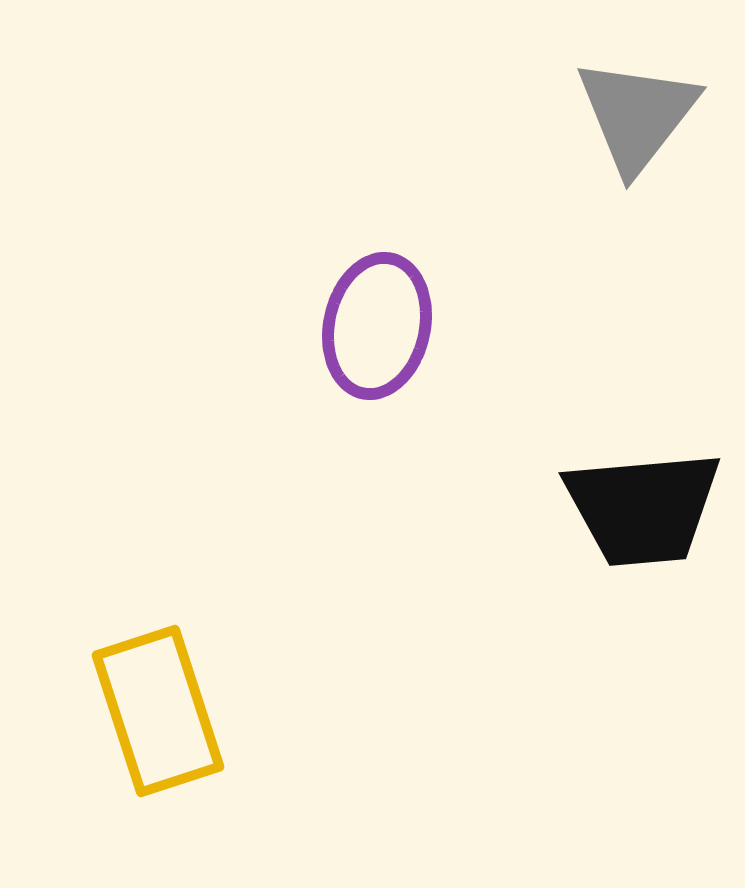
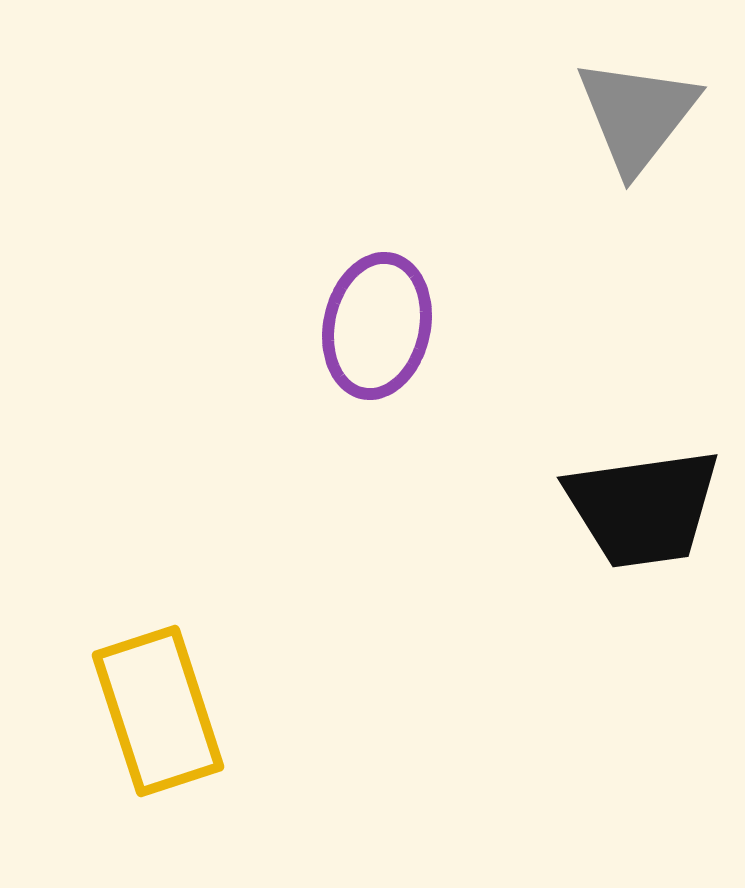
black trapezoid: rotated 3 degrees counterclockwise
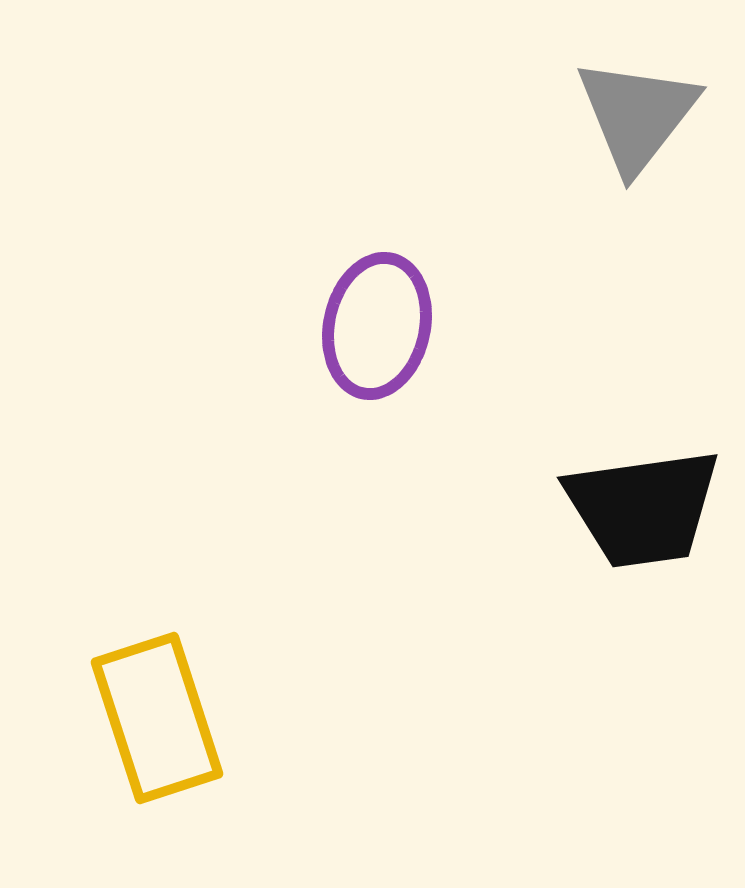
yellow rectangle: moved 1 px left, 7 px down
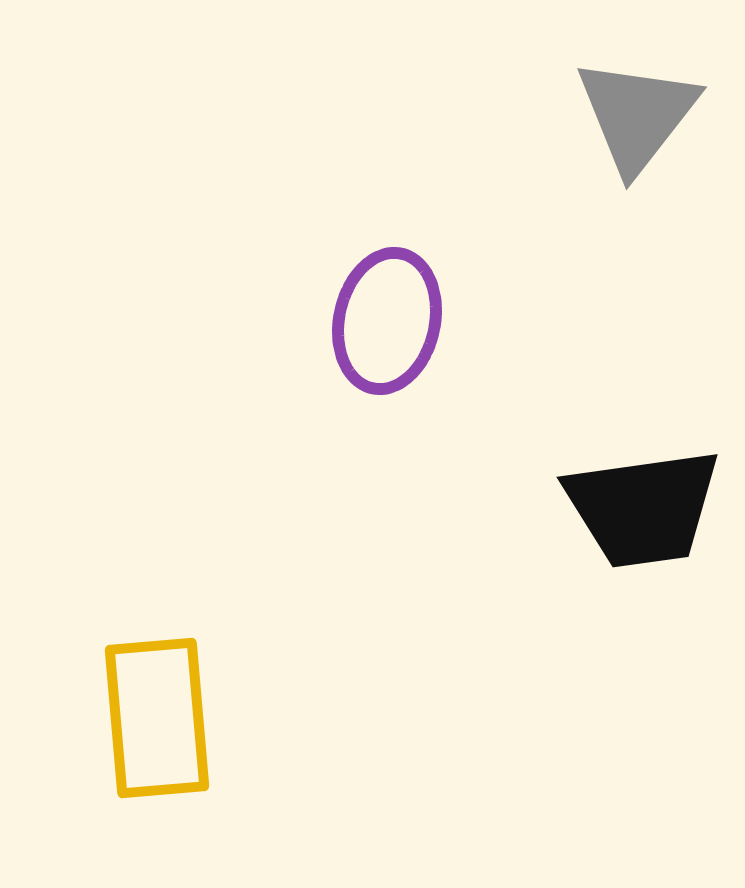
purple ellipse: moved 10 px right, 5 px up
yellow rectangle: rotated 13 degrees clockwise
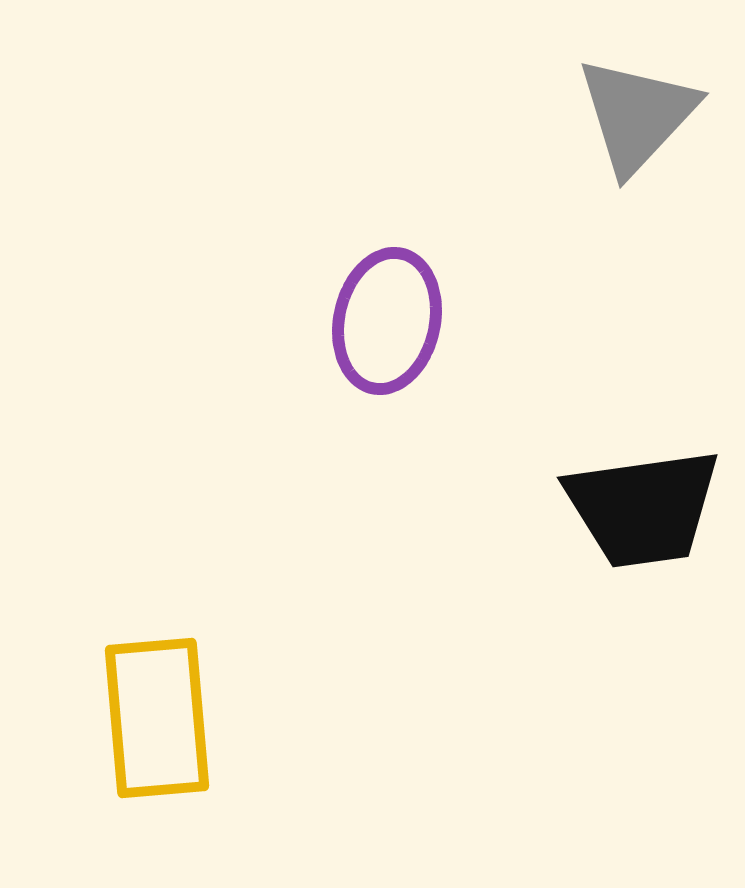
gray triangle: rotated 5 degrees clockwise
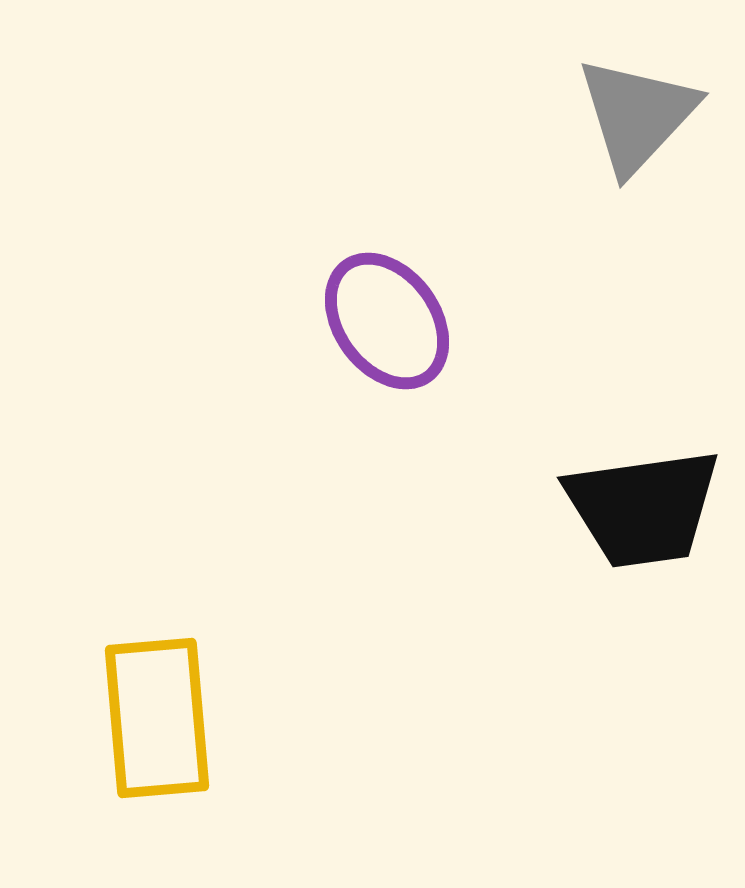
purple ellipse: rotated 48 degrees counterclockwise
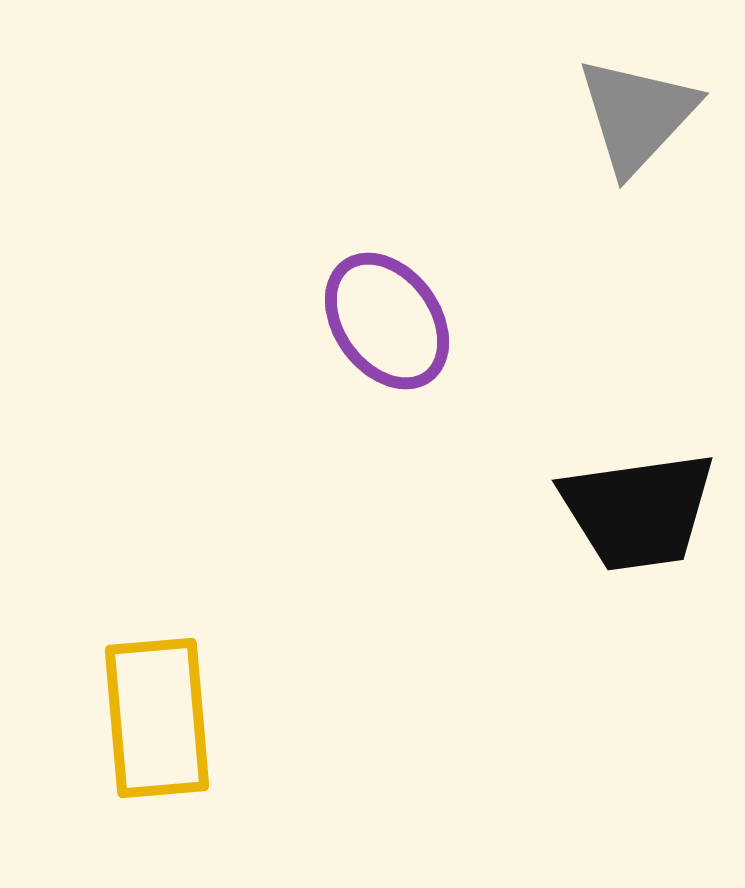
black trapezoid: moved 5 px left, 3 px down
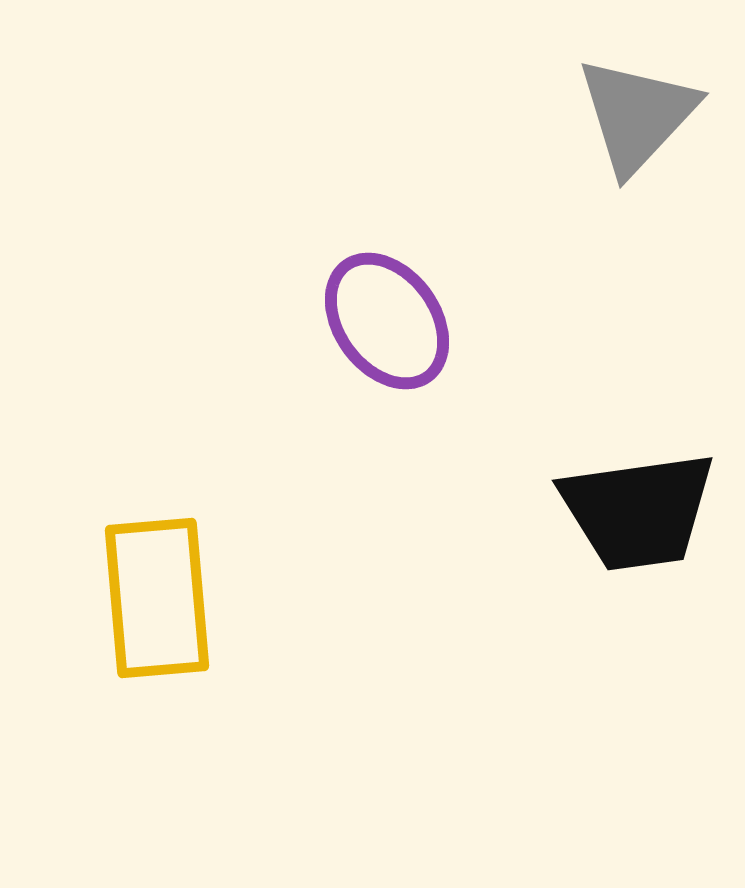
yellow rectangle: moved 120 px up
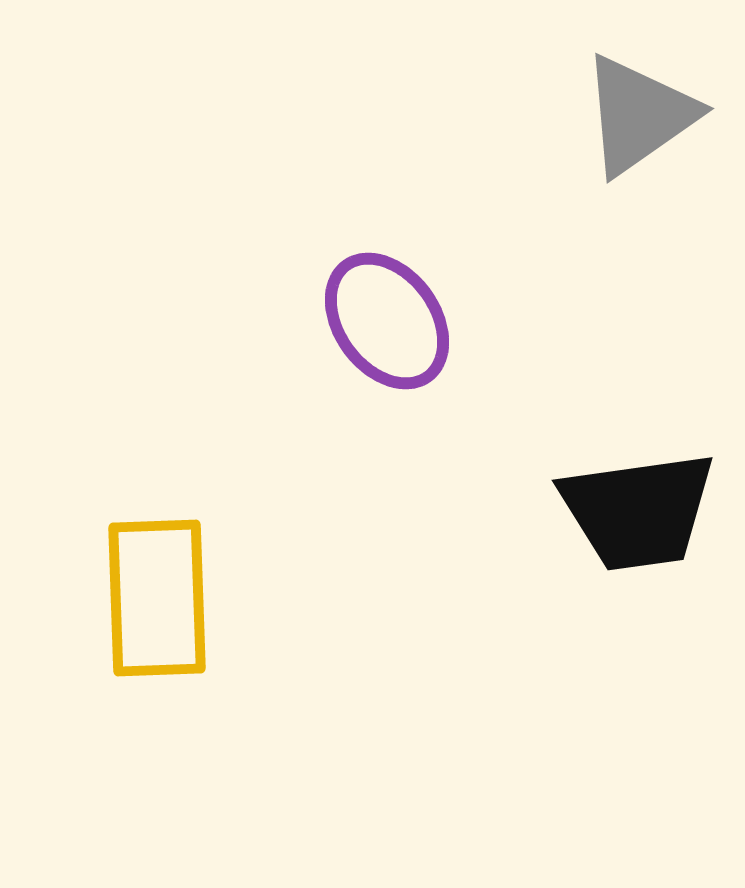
gray triangle: moved 2 px right; rotated 12 degrees clockwise
yellow rectangle: rotated 3 degrees clockwise
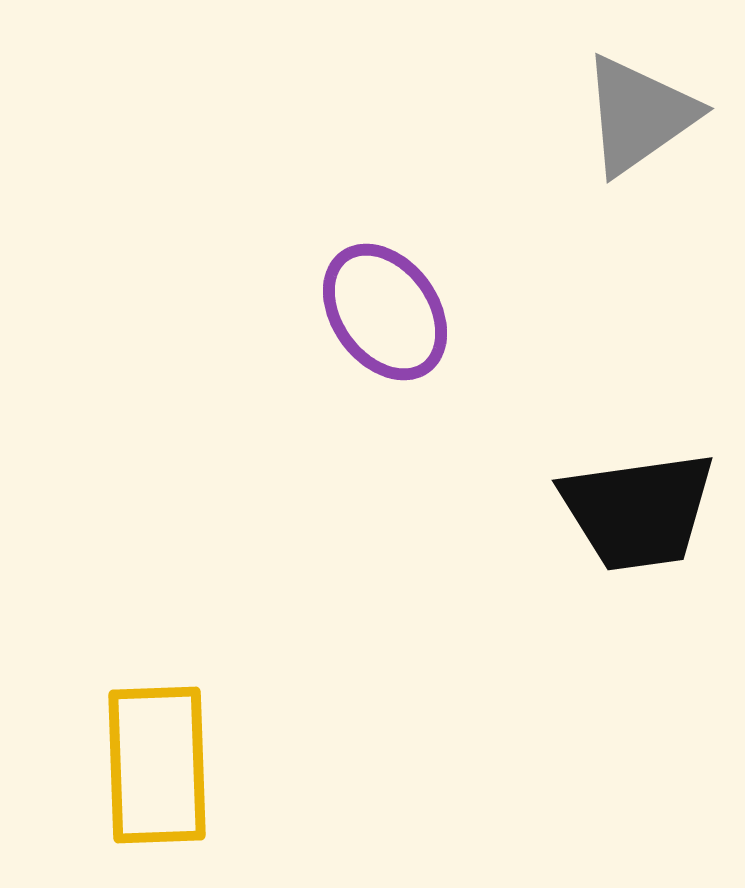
purple ellipse: moved 2 px left, 9 px up
yellow rectangle: moved 167 px down
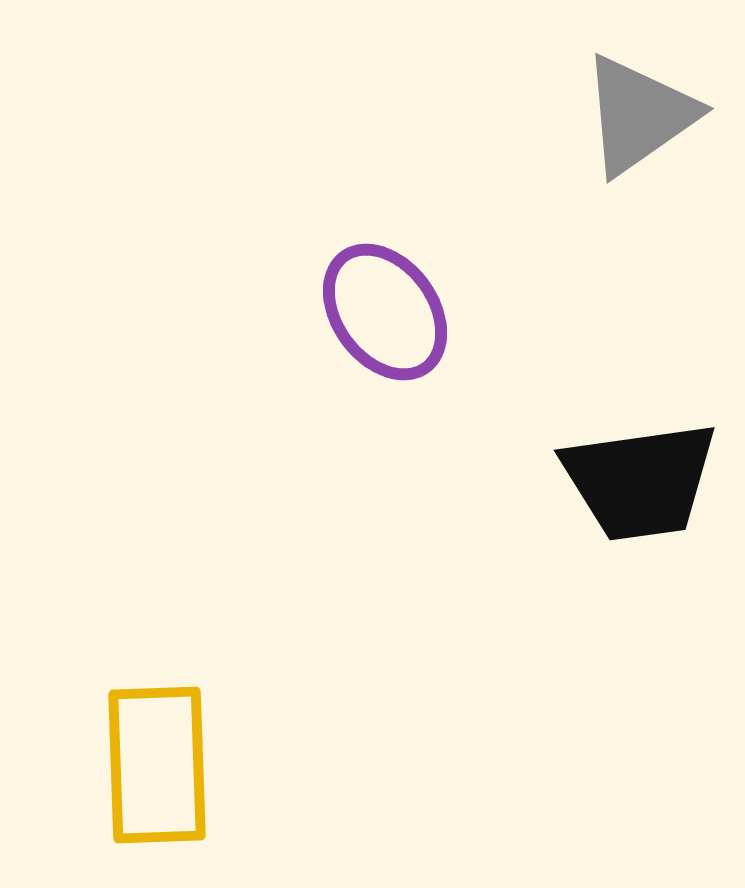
black trapezoid: moved 2 px right, 30 px up
